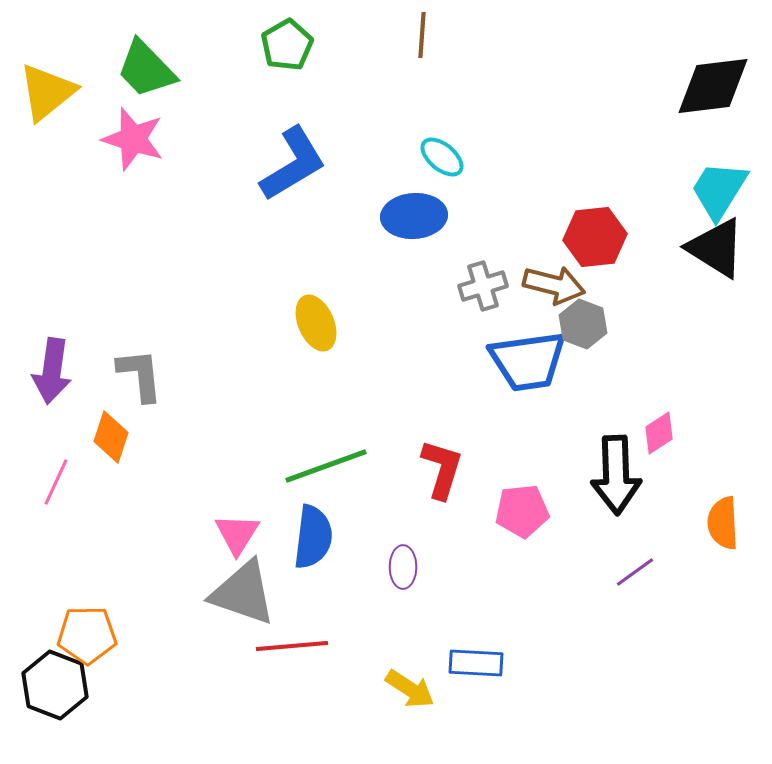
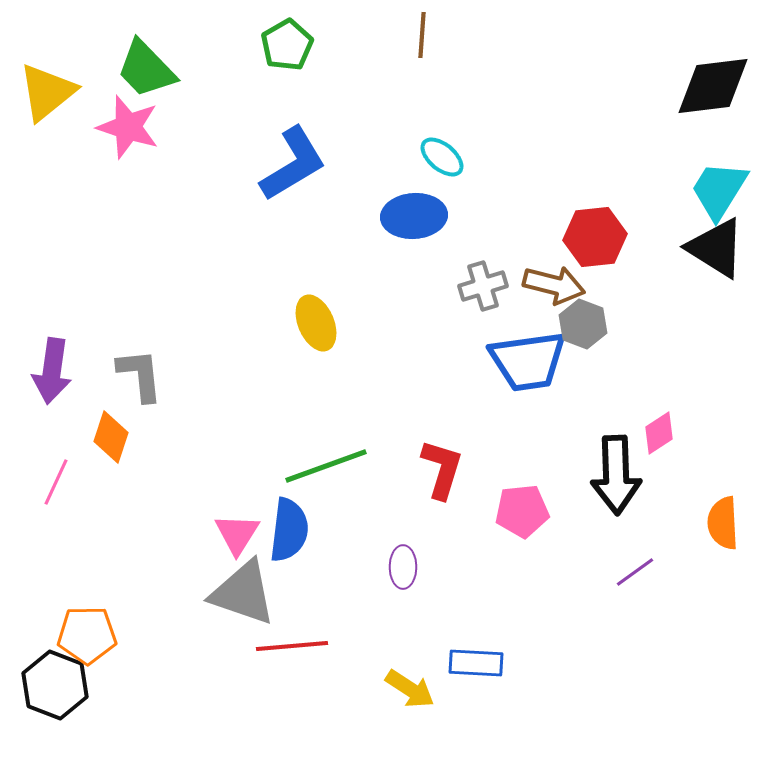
pink star: moved 5 px left, 12 px up
blue semicircle: moved 24 px left, 7 px up
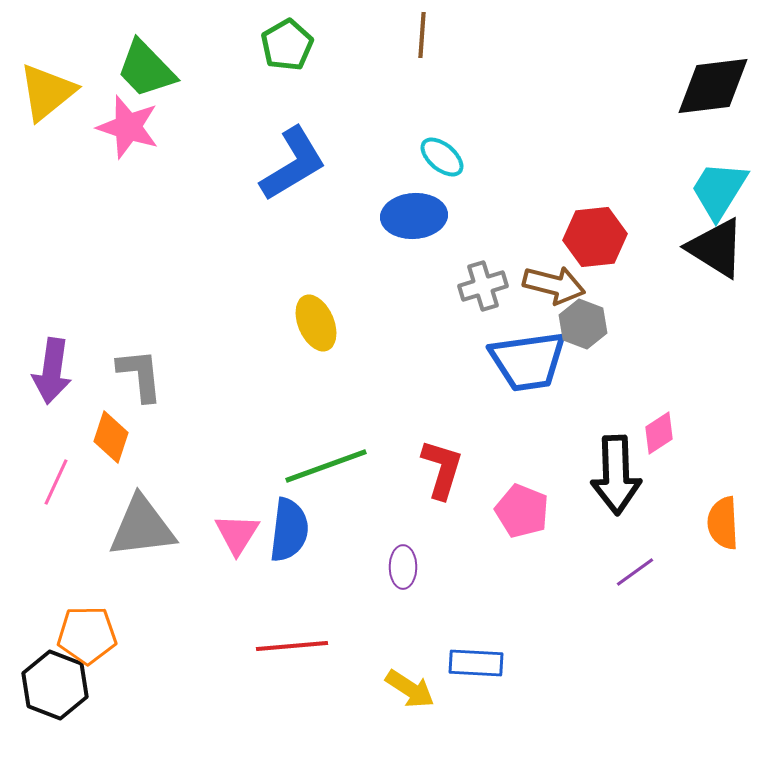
pink pentagon: rotated 28 degrees clockwise
gray triangle: moved 101 px left, 66 px up; rotated 26 degrees counterclockwise
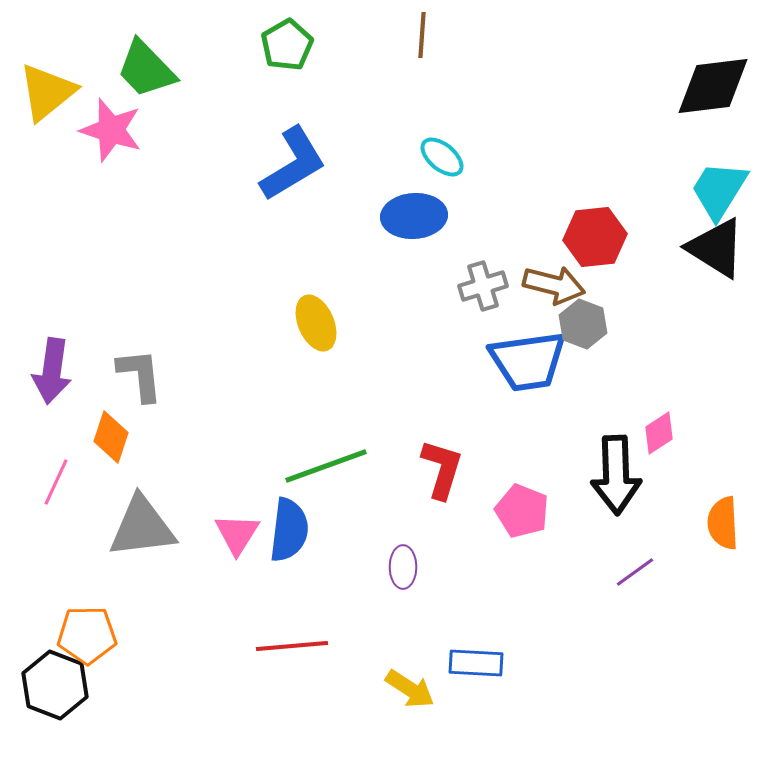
pink star: moved 17 px left, 3 px down
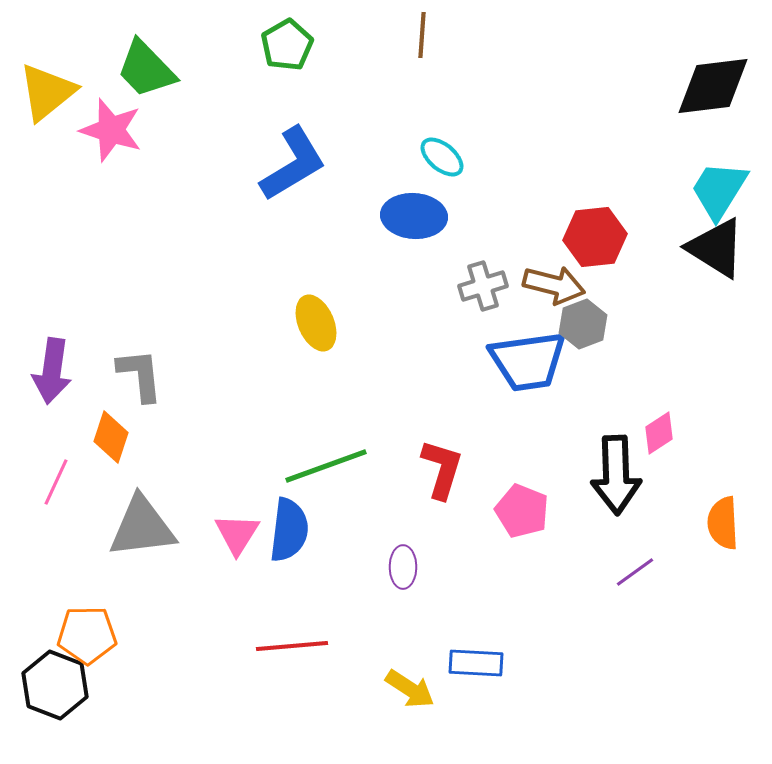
blue ellipse: rotated 8 degrees clockwise
gray hexagon: rotated 18 degrees clockwise
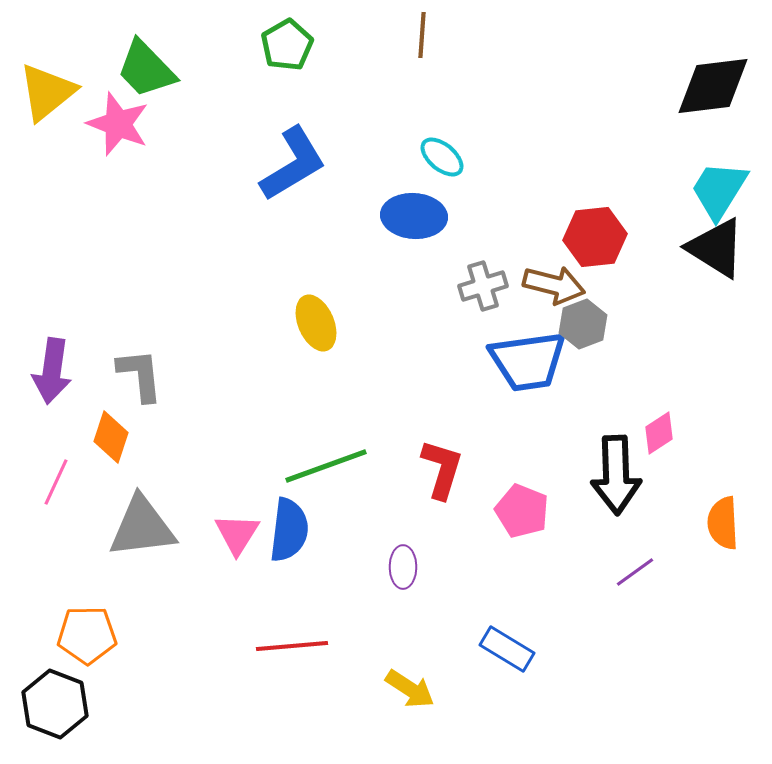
pink star: moved 7 px right, 6 px up; rotated 4 degrees clockwise
blue rectangle: moved 31 px right, 14 px up; rotated 28 degrees clockwise
black hexagon: moved 19 px down
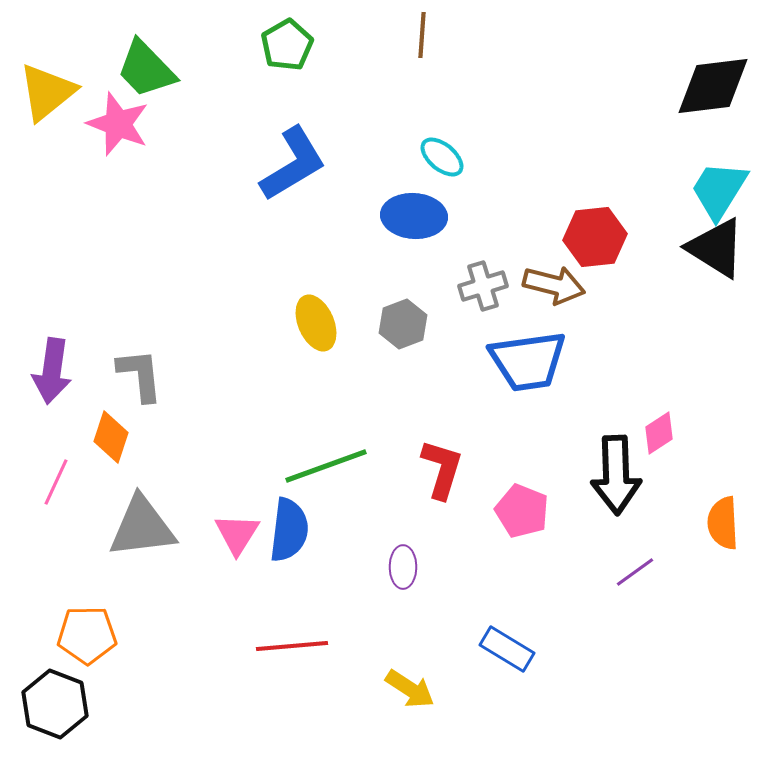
gray hexagon: moved 180 px left
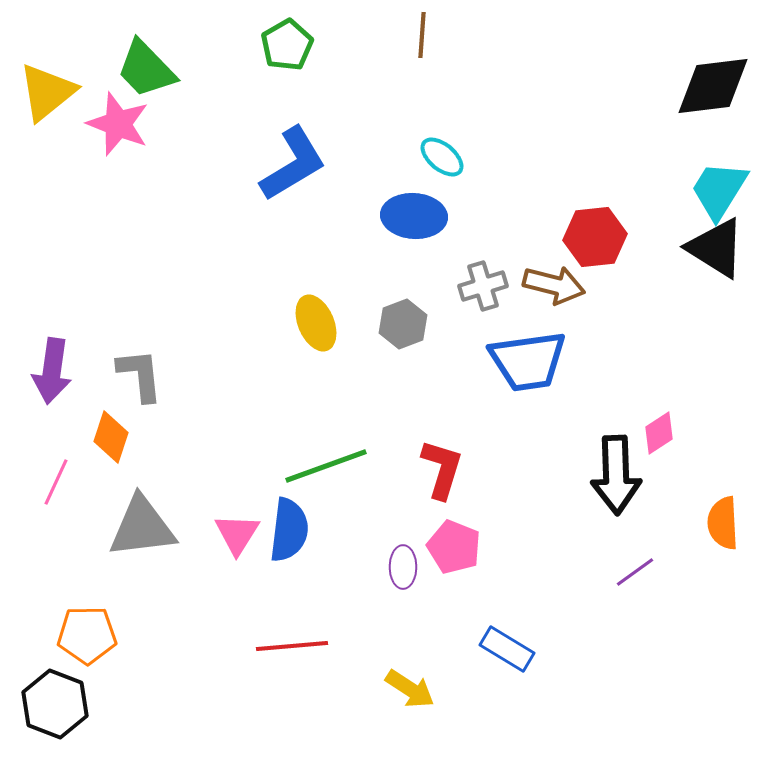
pink pentagon: moved 68 px left, 36 px down
